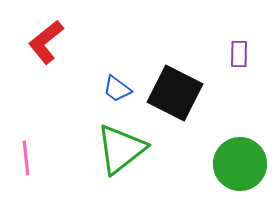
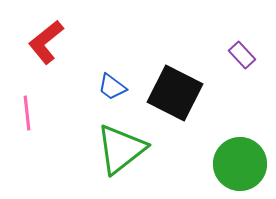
purple rectangle: moved 3 px right, 1 px down; rotated 44 degrees counterclockwise
blue trapezoid: moved 5 px left, 2 px up
pink line: moved 1 px right, 45 px up
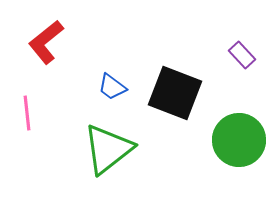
black square: rotated 6 degrees counterclockwise
green triangle: moved 13 px left
green circle: moved 1 px left, 24 px up
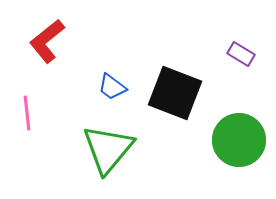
red L-shape: moved 1 px right, 1 px up
purple rectangle: moved 1 px left, 1 px up; rotated 16 degrees counterclockwise
green triangle: rotated 12 degrees counterclockwise
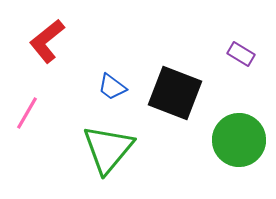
pink line: rotated 36 degrees clockwise
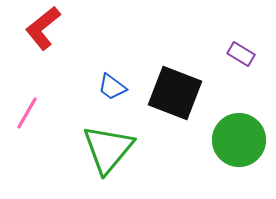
red L-shape: moved 4 px left, 13 px up
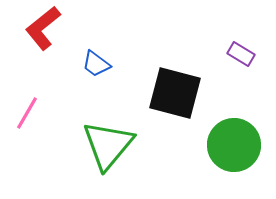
blue trapezoid: moved 16 px left, 23 px up
black square: rotated 6 degrees counterclockwise
green circle: moved 5 px left, 5 px down
green triangle: moved 4 px up
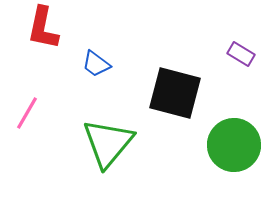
red L-shape: rotated 39 degrees counterclockwise
green triangle: moved 2 px up
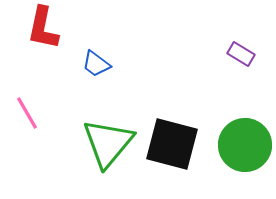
black square: moved 3 px left, 51 px down
pink line: rotated 60 degrees counterclockwise
green circle: moved 11 px right
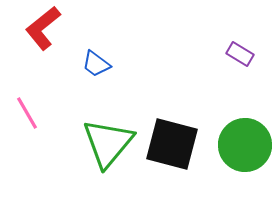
red L-shape: rotated 39 degrees clockwise
purple rectangle: moved 1 px left
